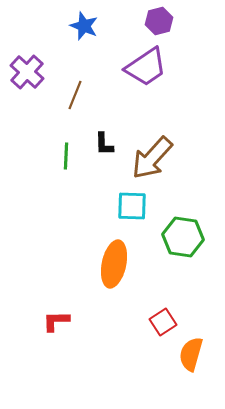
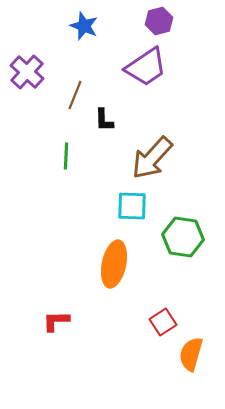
black L-shape: moved 24 px up
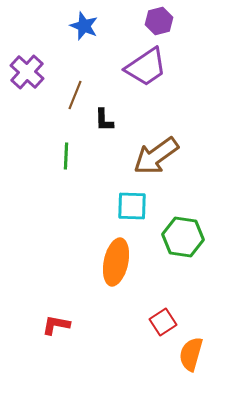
brown arrow: moved 4 px right, 2 px up; rotated 12 degrees clockwise
orange ellipse: moved 2 px right, 2 px up
red L-shape: moved 4 px down; rotated 12 degrees clockwise
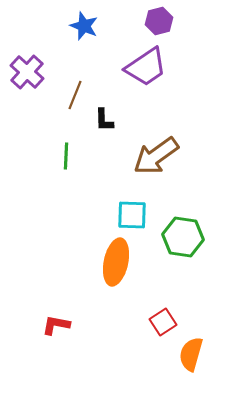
cyan square: moved 9 px down
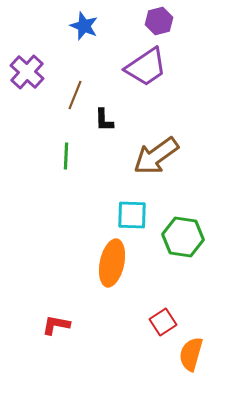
orange ellipse: moved 4 px left, 1 px down
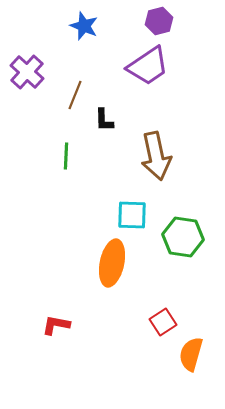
purple trapezoid: moved 2 px right, 1 px up
brown arrow: rotated 66 degrees counterclockwise
